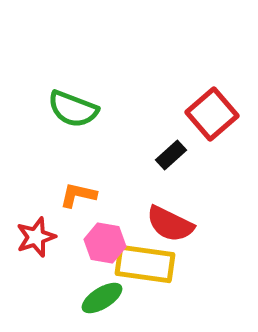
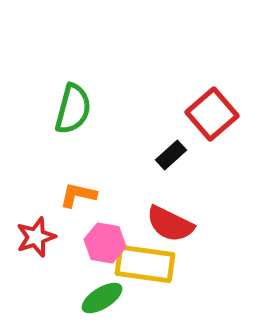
green semicircle: rotated 96 degrees counterclockwise
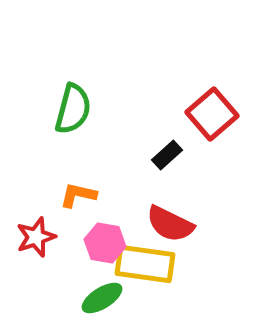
black rectangle: moved 4 px left
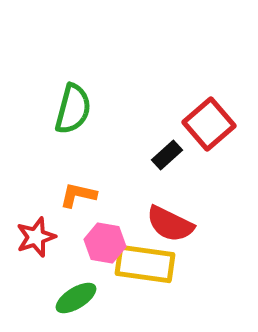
red square: moved 3 px left, 10 px down
green ellipse: moved 26 px left
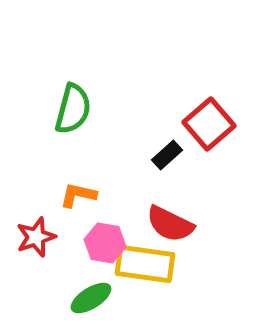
green ellipse: moved 15 px right
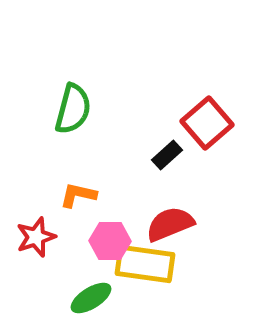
red square: moved 2 px left, 1 px up
red semicircle: rotated 132 degrees clockwise
pink hexagon: moved 5 px right, 2 px up; rotated 9 degrees counterclockwise
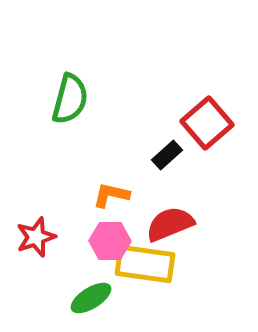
green semicircle: moved 3 px left, 10 px up
orange L-shape: moved 33 px right
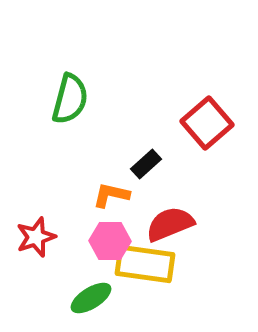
black rectangle: moved 21 px left, 9 px down
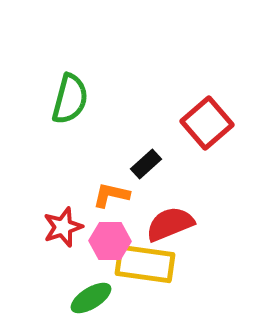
red star: moved 27 px right, 10 px up
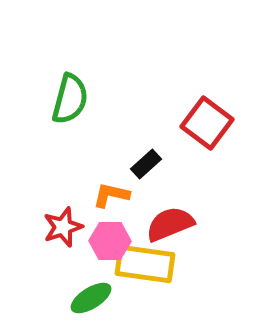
red square: rotated 12 degrees counterclockwise
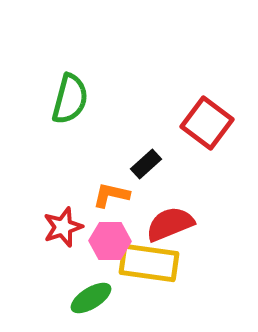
yellow rectangle: moved 4 px right, 1 px up
